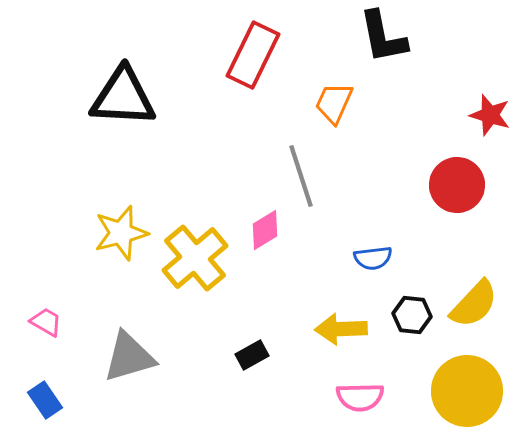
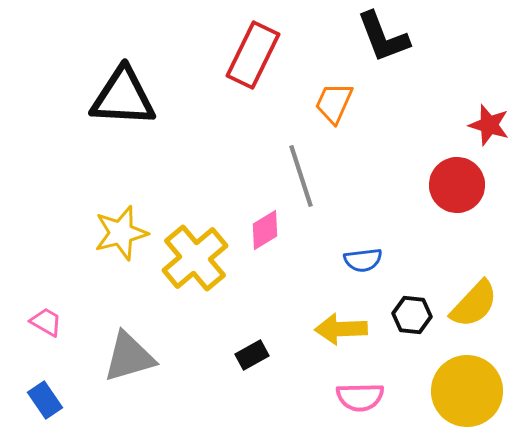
black L-shape: rotated 10 degrees counterclockwise
red star: moved 1 px left, 10 px down
blue semicircle: moved 10 px left, 2 px down
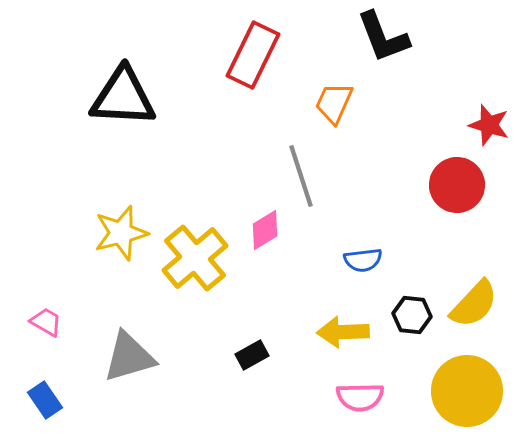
yellow arrow: moved 2 px right, 3 px down
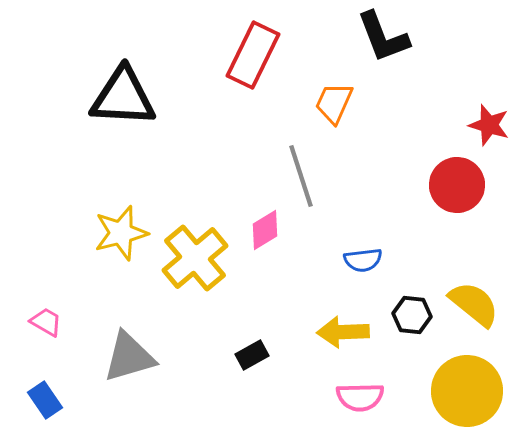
yellow semicircle: rotated 94 degrees counterclockwise
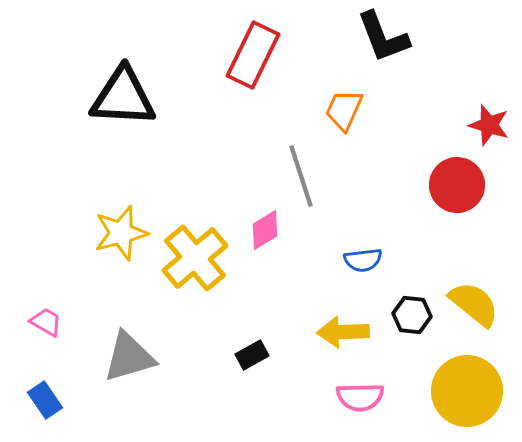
orange trapezoid: moved 10 px right, 7 px down
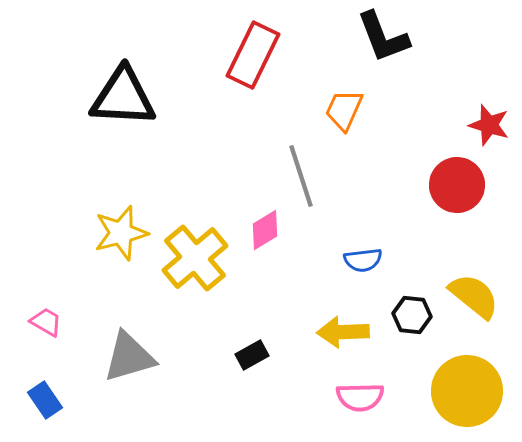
yellow semicircle: moved 8 px up
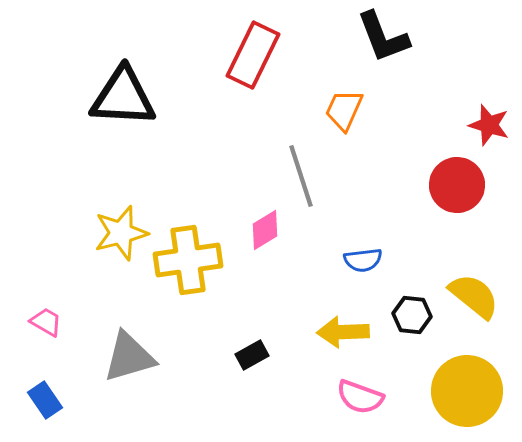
yellow cross: moved 7 px left, 2 px down; rotated 32 degrees clockwise
pink semicircle: rotated 21 degrees clockwise
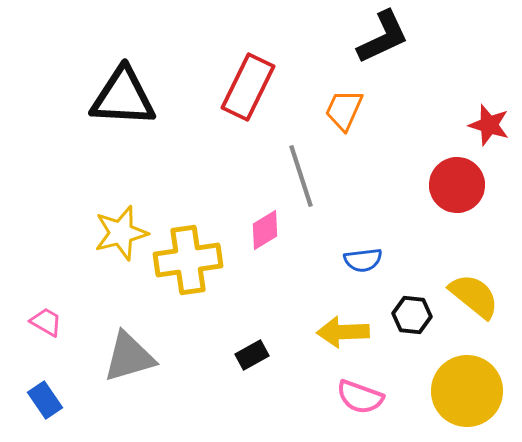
black L-shape: rotated 94 degrees counterclockwise
red rectangle: moved 5 px left, 32 px down
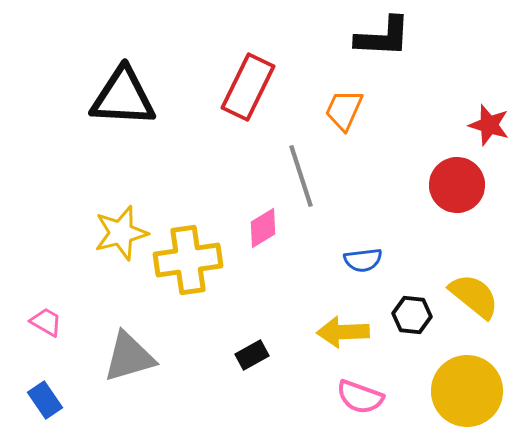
black L-shape: rotated 28 degrees clockwise
pink diamond: moved 2 px left, 2 px up
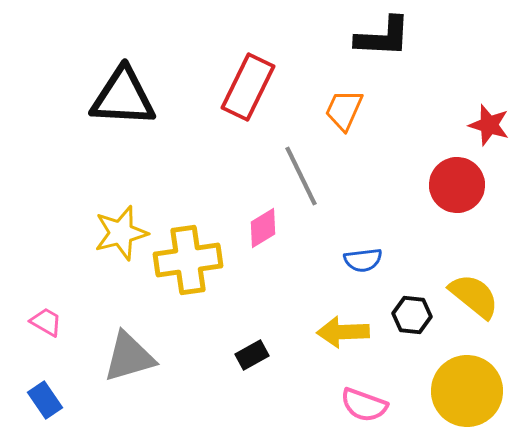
gray line: rotated 8 degrees counterclockwise
pink semicircle: moved 4 px right, 8 px down
